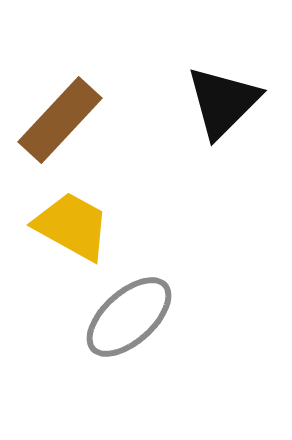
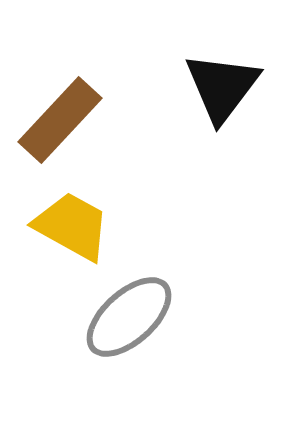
black triangle: moved 1 px left, 15 px up; rotated 8 degrees counterclockwise
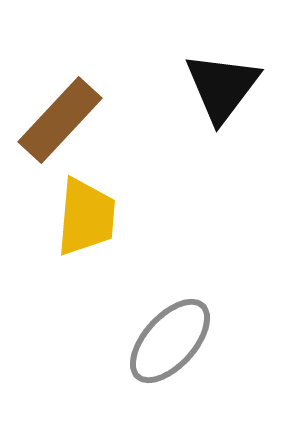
yellow trapezoid: moved 14 px right, 9 px up; rotated 66 degrees clockwise
gray ellipse: moved 41 px right, 24 px down; rotated 6 degrees counterclockwise
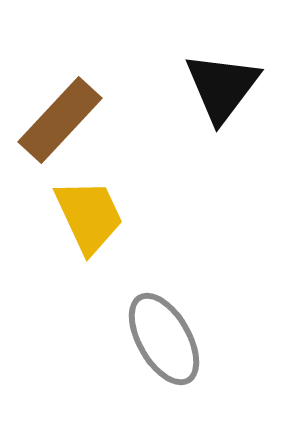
yellow trapezoid: moved 3 px right, 1 px up; rotated 30 degrees counterclockwise
gray ellipse: moved 6 px left, 2 px up; rotated 72 degrees counterclockwise
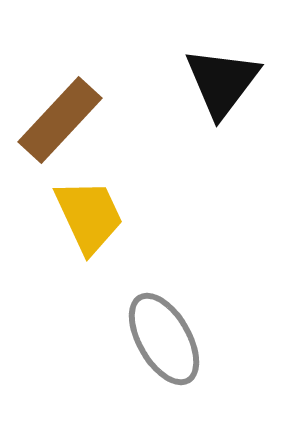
black triangle: moved 5 px up
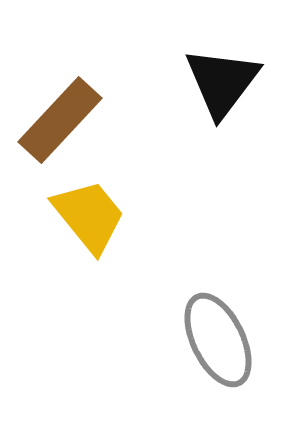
yellow trapezoid: rotated 14 degrees counterclockwise
gray ellipse: moved 54 px right, 1 px down; rotated 4 degrees clockwise
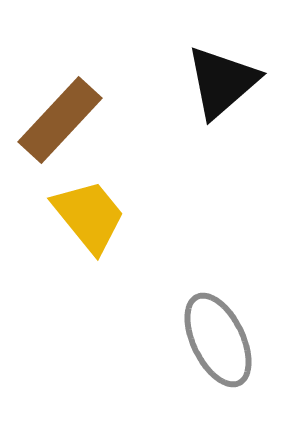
black triangle: rotated 12 degrees clockwise
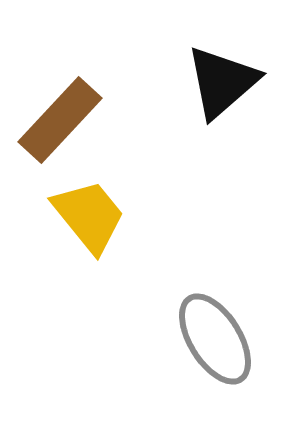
gray ellipse: moved 3 px left, 1 px up; rotated 6 degrees counterclockwise
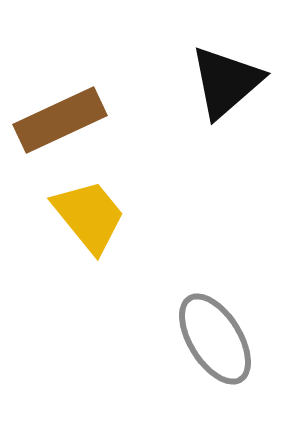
black triangle: moved 4 px right
brown rectangle: rotated 22 degrees clockwise
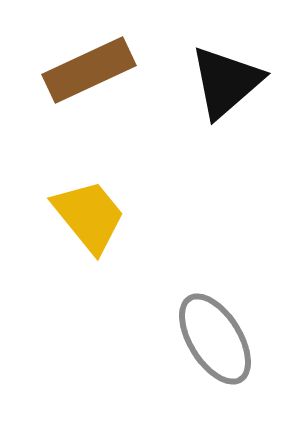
brown rectangle: moved 29 px right, 50 px up
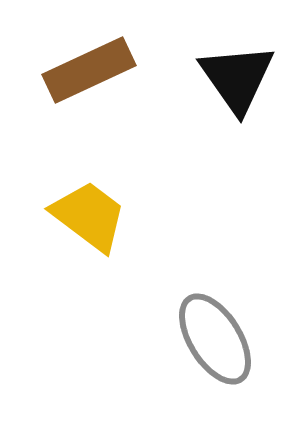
black triangle: moved 11 px right, 4 px up; rotated 24 degrees counterclockwise
yellow trapezoid: rotated 14 degrees counterclockwise
